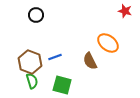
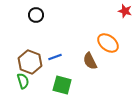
green semicircle: moved 9 px left
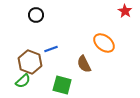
red star: rotated 16 degrees clockwise
orange ellipse: moved 4 px left
blue line: moved 4 px left, 8 px up
brown semicircle: moved 6 px left, 3 px down
green semicircle: rotated 63 degrees clockwise
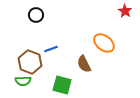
green semicircle: rotated 42 degrees clockwise
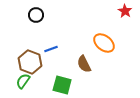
green semicircle: rotated 126 degrees clockwise
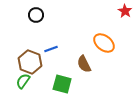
green square: moved 1 px up
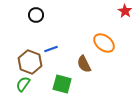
green semicircle: moved 3 px down
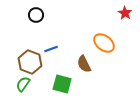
red star: moved 2 px down
